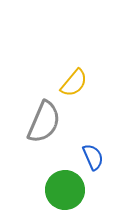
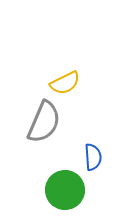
yellow semicircle: moved 9 px left; rotated 24 degrees clockwise
blue semicircle: rotated 20 degrees clockwise
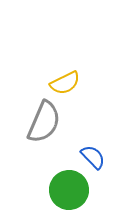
blue semicircle: rotated 40 degrees counterclockwise
green circle: moved 4 px right
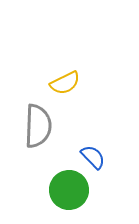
gray semicircle: moved 6 px left, 4 px down; rotated 21 degrees counterclockwise
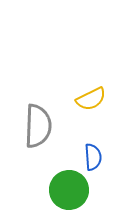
yellow semicircle: moved 26 px right, 16 px down
blue semicircle: rotated 40 degrees clockwise
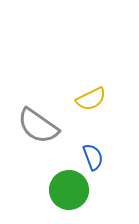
gray semicircle: rotated 123 degrees clockwise
blue semicircle: rotated 16 degrees counterclockwise
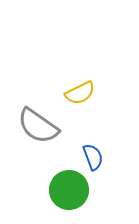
yellow semicircle: moved 11 px left, 6 px up
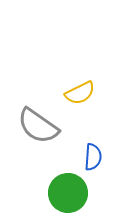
blue semicircle: rotated 24 degrees clockwise
green circle: moved 1 px left, 3 px down
